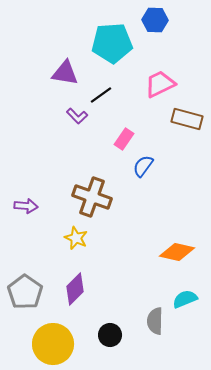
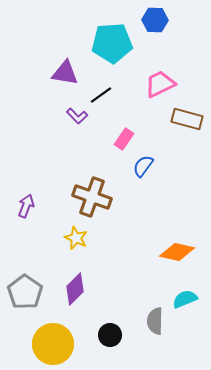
purple arrow: rotated 75 degrees counterclockwise
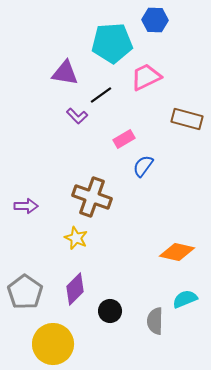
pink trapezoid: moved 14 px left, 7 px up
pink rectangle: rotated 25 degrees clockwise
purple arrow: rotated 70 degrees clockwise
black circle: moved 24 px up
